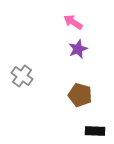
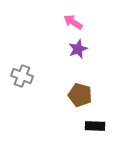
gray cross: rotated 15 degrees counterclockwise
black rectangle: moved 5 px up
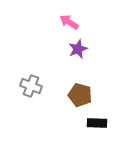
pink arrow: moved 4 px left
gray cross: moved 9 px right, 10 px down
black rectangle: moved 2 px right, 3 px up
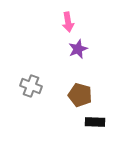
pink arrow: moved 1 px left; rotated 132 degrees counterclockwise
black rectangle: moved 2 px left, 1 px up
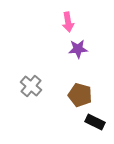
purple star: rotated 18 degrees clockwise
gray cross: rotated 20 degrees clockwise
black rectangle: rotated 24 degrees clockwise
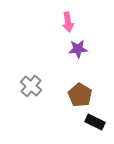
brown pentagon: rotated 15 degrees clockwise
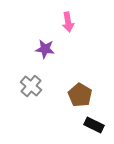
purple star: moved 33 px left; rotated 12 degrees clockwise
black rectangle: moved 1 px left, 3 px down
